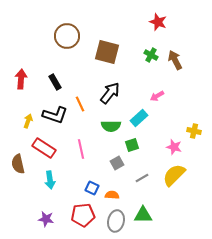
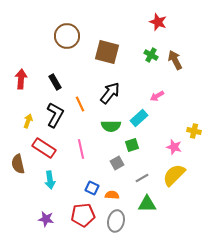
black L-shape: rotated 80 degrees counterclockwise
green triangle: moved 4 px right, 11 px up
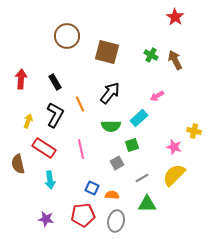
red star: moved 17 px right, 5 px up; rotated 12 degrees clockwise
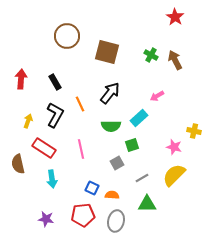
cyan arrow: moved 2 px right, 1 px up
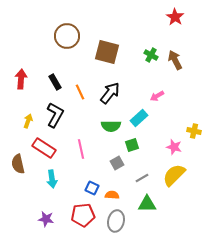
orange line: moved 12 px up
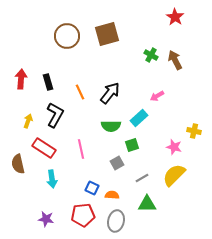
brown square: moved 18 px up; rotated 30 degrees counterclockwise
black rectangle: moved 7 px left; rotated 14 degrees clockwise
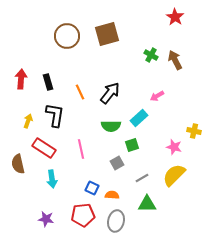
black L-shape: rotated 20 degrees counterclockwise
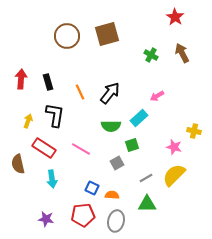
brown arrow: moved 7 px right, 7 px up
pink line: rotated 48 degrees counterclockwise
gray line: moved 4 px right
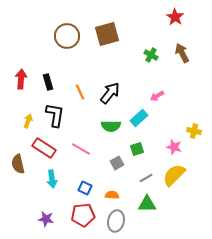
green square: moved 5 px right, 4 px down
blue square: moved 7 px left
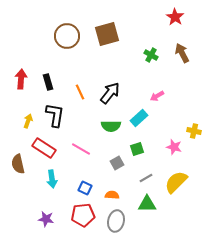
yellow semicircle: moved 2 px right, 7 px down
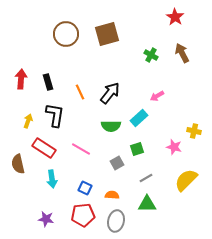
brown circle: moved 1 px left, 2 px up
yellow semicircle: moved 10 px right, 2 px up
